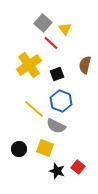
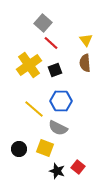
yellow triangle: moved 21 px right, 11 px down
brown semicircle: moved 2 px up; rotated 18 degrees counterclockwise
black square: moved 2 px left, 4 px up
blue hexagon: rotated 20 degrees counterclockwise
gray semicircle: moved 2 px right, 2 px down
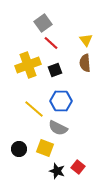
gray square: rotated 12 degrees clockwise
yellow cross: moved 1 px left; rotated 15 degrees clockwise
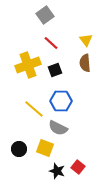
gray square: moved 2 px right, 8 px up
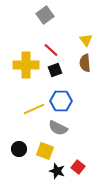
red line: moved 7 px down
yellow cross: moved 2 px left; rotated 20 degrees clockwise
yellow line: rotated 65 degrees counterclockwise
yellow square: moved 3 px down
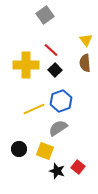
black square: rotated 24 degrees counterclockwise
blue hexagon: rotated 20 degrees counterclockwise
gray semicircle: rotated 120 degrees clockwise
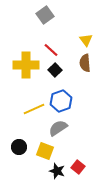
black circle: moved 2 px up
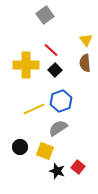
black circle: moved 1 px right
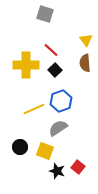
gray square: moved 1 px up; rotated 36 degrees counterclockwise
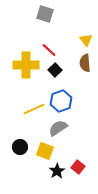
red line: moved 2 px left
black star: rotated 21 degrees clockwise
